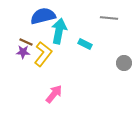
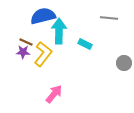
cyan arrow: rotated 10 degrees counterclockwise
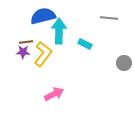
brown line: rotated 32 degrees counterclockwise
pink arrow: rotated 24 degrees clockwise
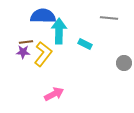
blue semicircle: rotated 15 degrees clockwise
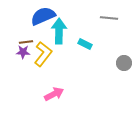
blue semicircle: rotated 25 degrees counterclockwise
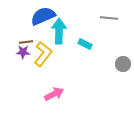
gray circle: moved 1 px left, 1 px down
